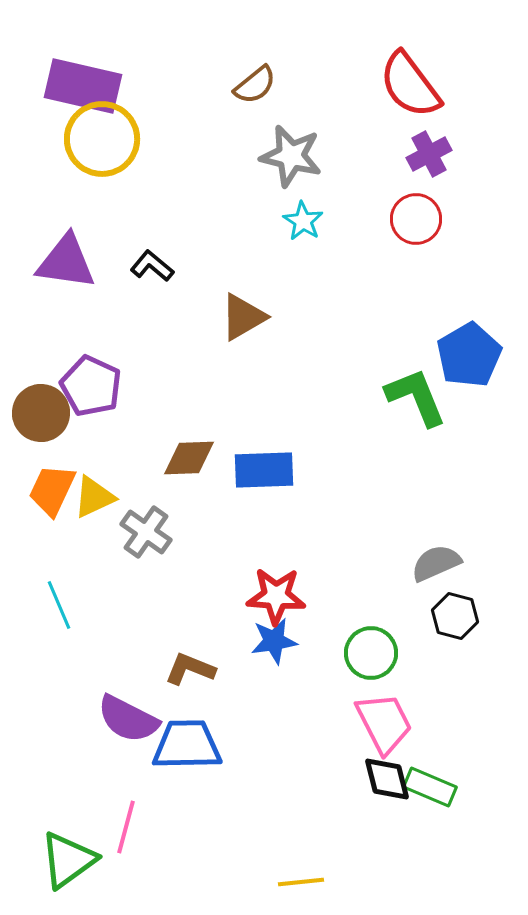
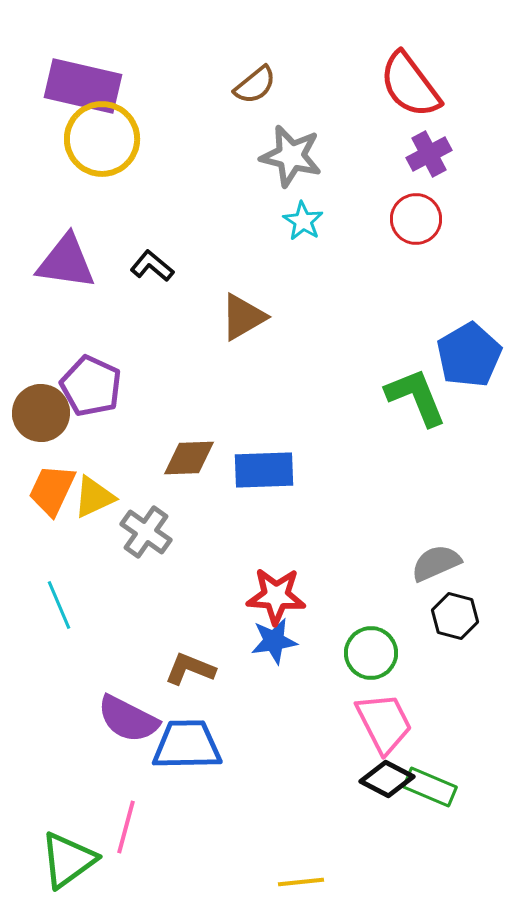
black diamond: rotated 48 degrees counterclockwise
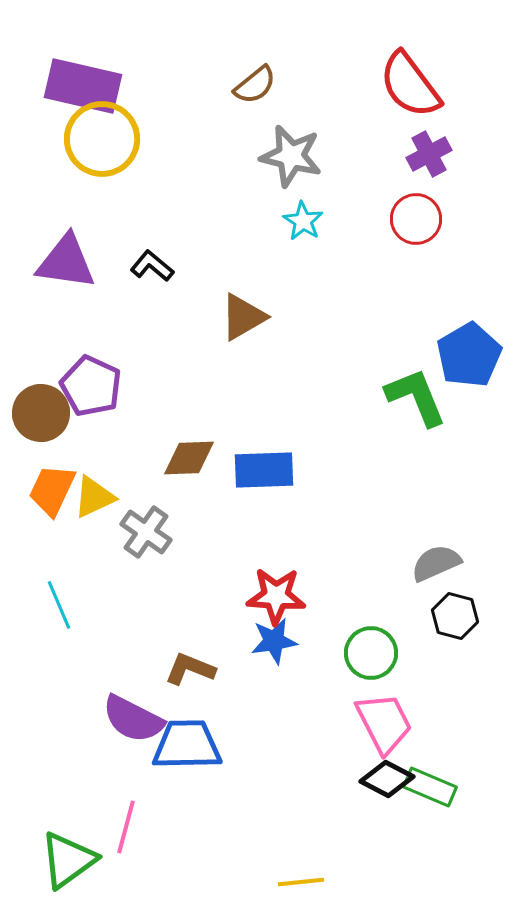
purple semicircle: moved 5 px right
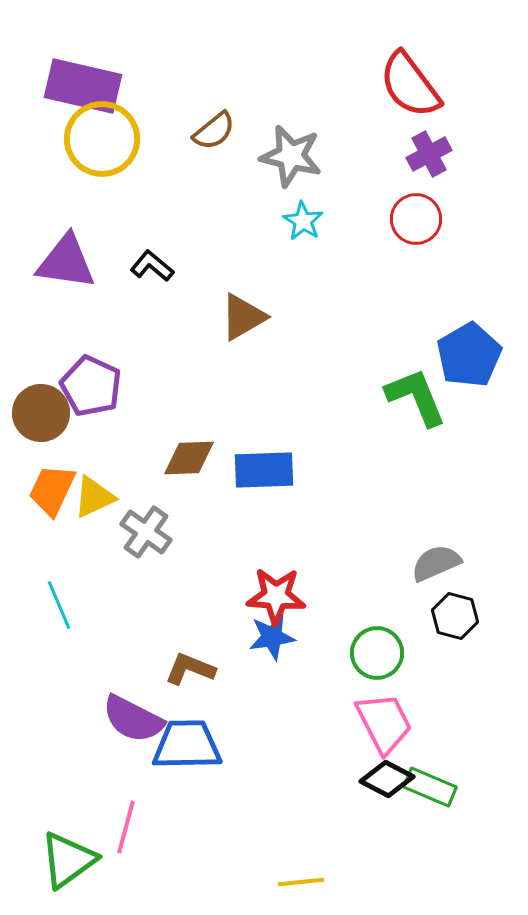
brown semicircle: moved 41 px left, 46 px down
blue star: moved 2 px left, 4 px up
green circle: moved 6 px right
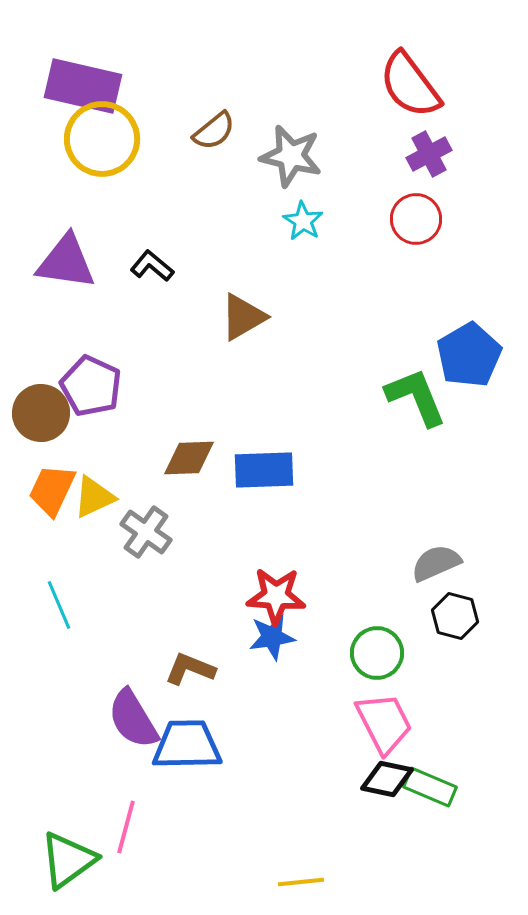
purple semicircle: rotated 32 degrees clockwise
black diamond: rotated 16 degrees counterclockwise
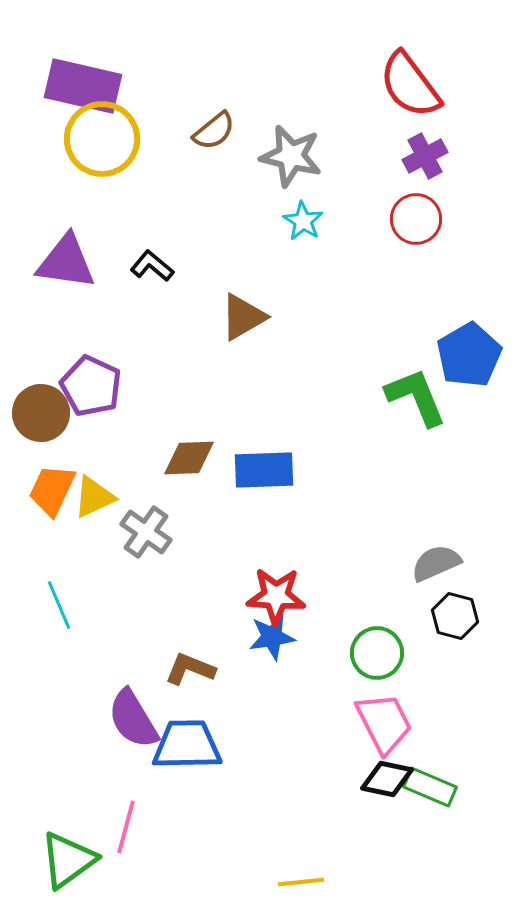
purple cross: moved 4 px left, 2 px down
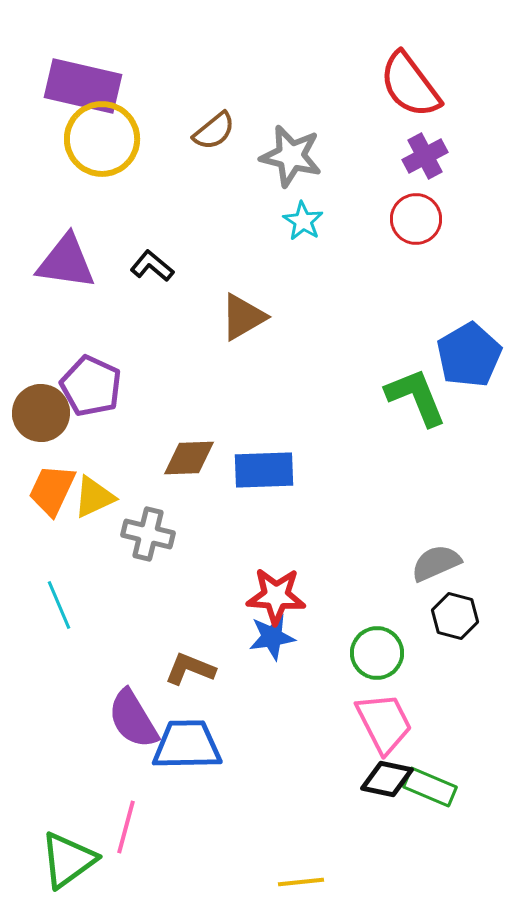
gray cross: moved 2 px right, 2 px down; rotated 21 degrees counterclockwise
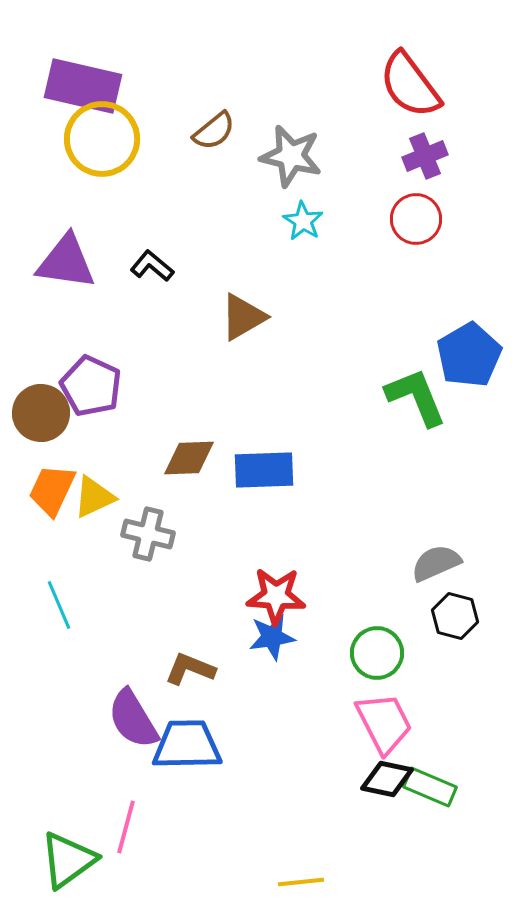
purple cross: rotated 6 degrees clockwise
